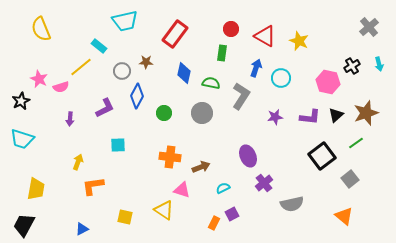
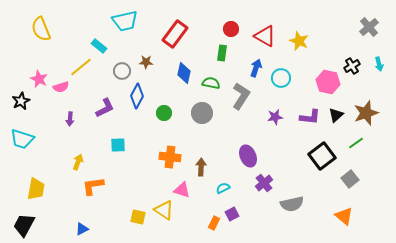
brown arrow at (201, 167): rotated 66 degrees counterclockwise
yellow square at (125, 217): moved 13 px right
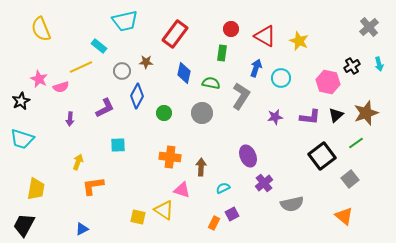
yellow line at (81, 67): rotated 15 degrees clockwise
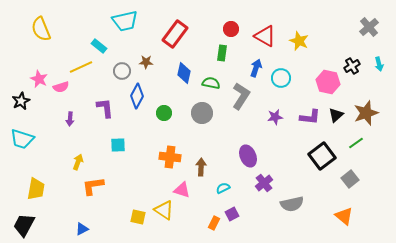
purple L-shape at (105, 108): rotated 70 degrees counterclockwise
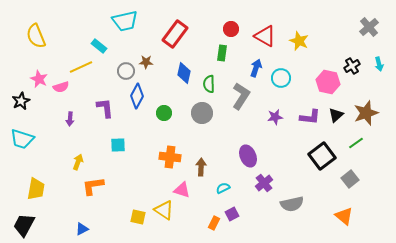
yellow semicircle at (41, 29): moved 5 px left, 7 px down
gray circle at (122, 71): moved 4 px right
green semicircle at (211, 83): moved 2 px left, 1 px down; rotated 102 degrees counterclockwise
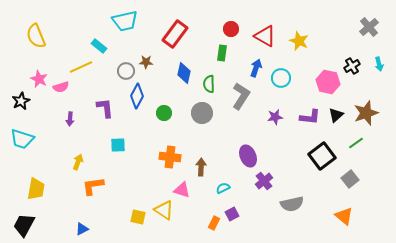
purple cross at (264, 183): moved 2 px up
